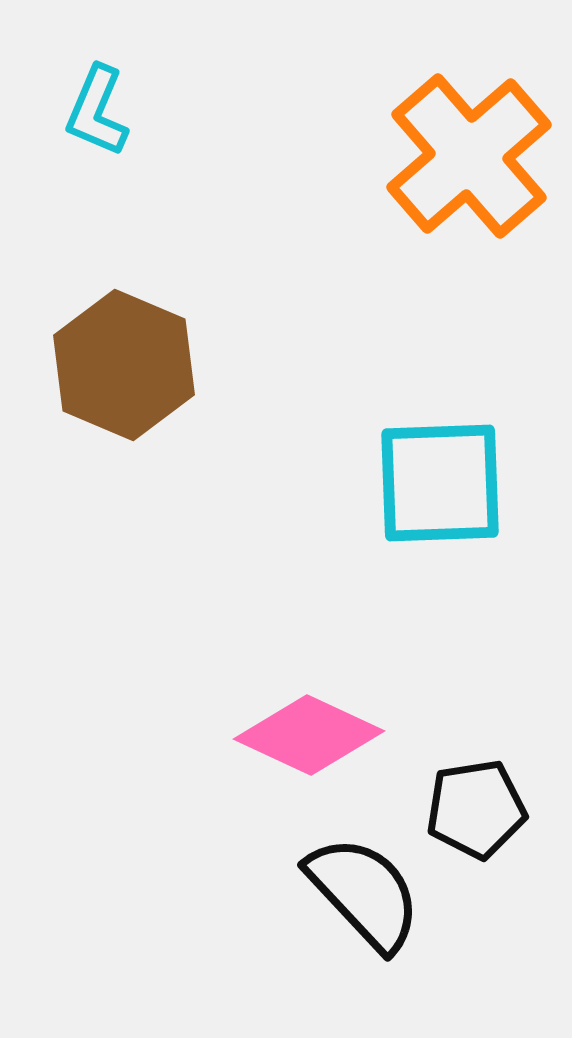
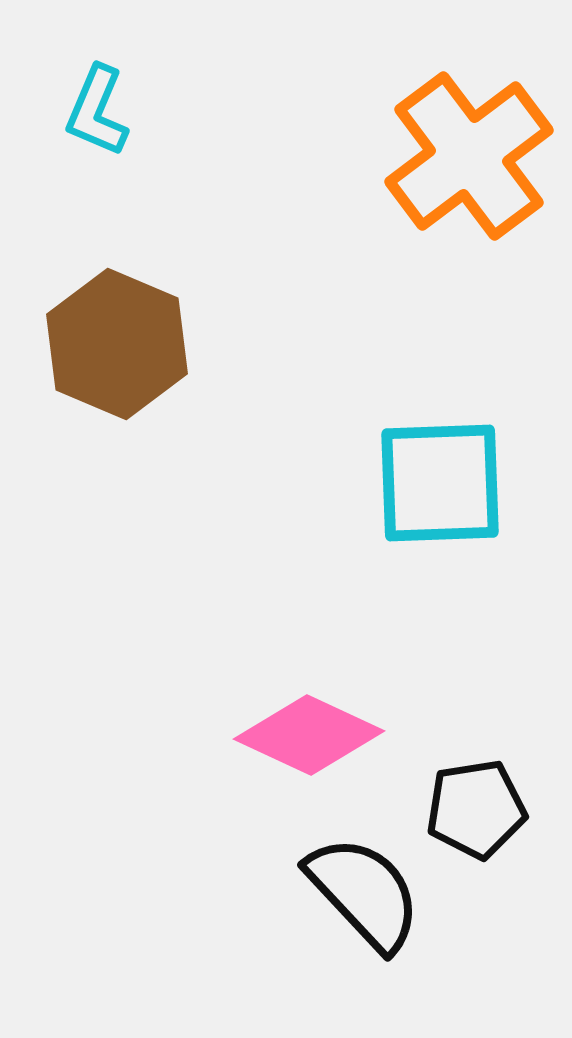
orange cross: rotated 4 degrees clockwise
brown hexagon: moved 7 px left, 21 px up
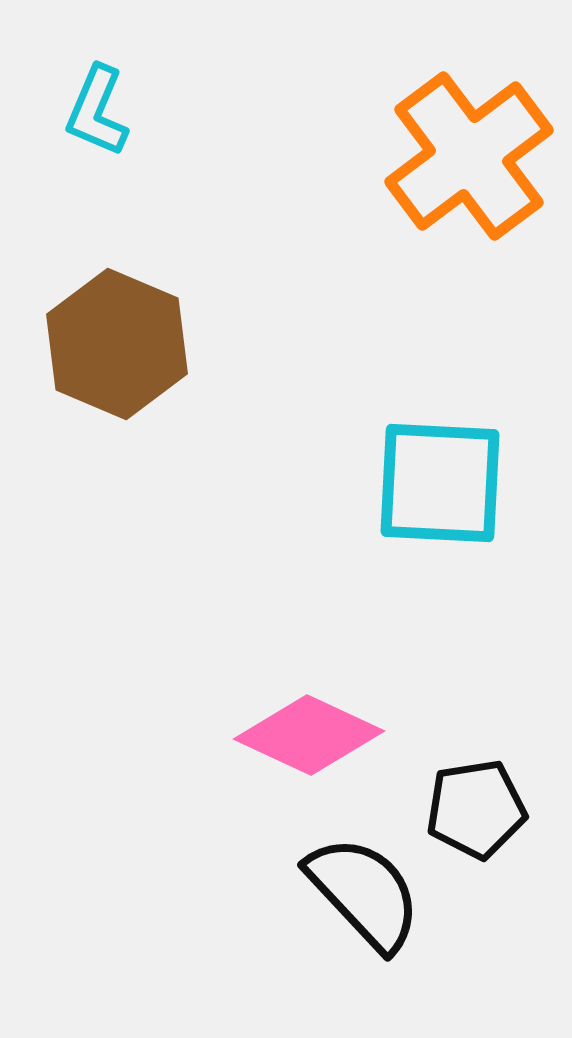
cyan square: rotated 5 degrees clockwise
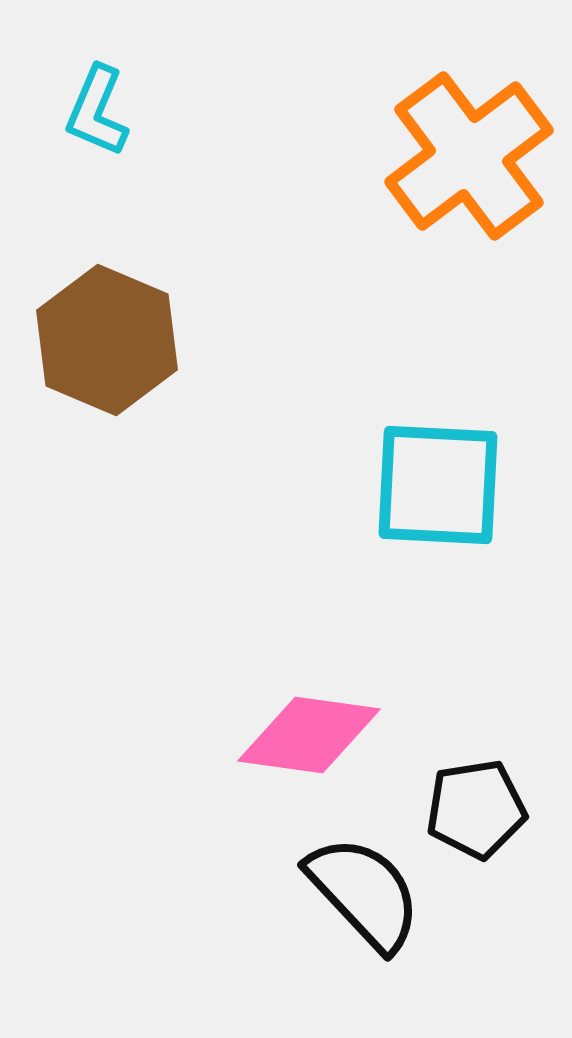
brown hexagon: moved 10 px left, 4 px up
cyan square: moved 2 px left, 2 px down
pink diamond: rotated 17 degrees counterclockwise
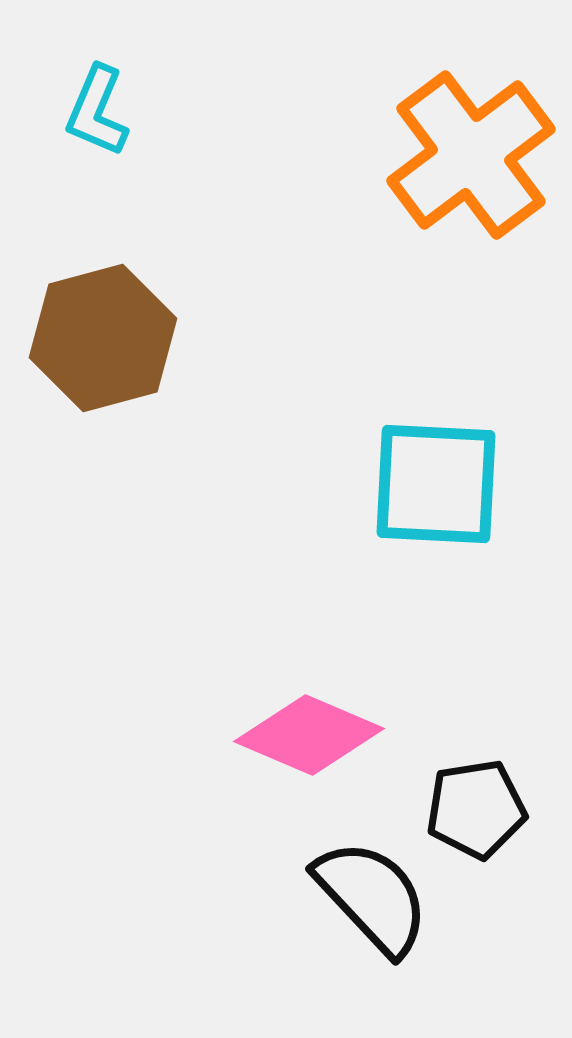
orange cross: moved 2 px right, 1 px up
brown hexagon: moved 4 px left, 2 px up; rotated 22 degrees clockwise
cyan square: moved 2 px left, 1 px up
pink diamond: rotated 15 degrees clockwise
black semicircle: moved 8 px right, 4 px down
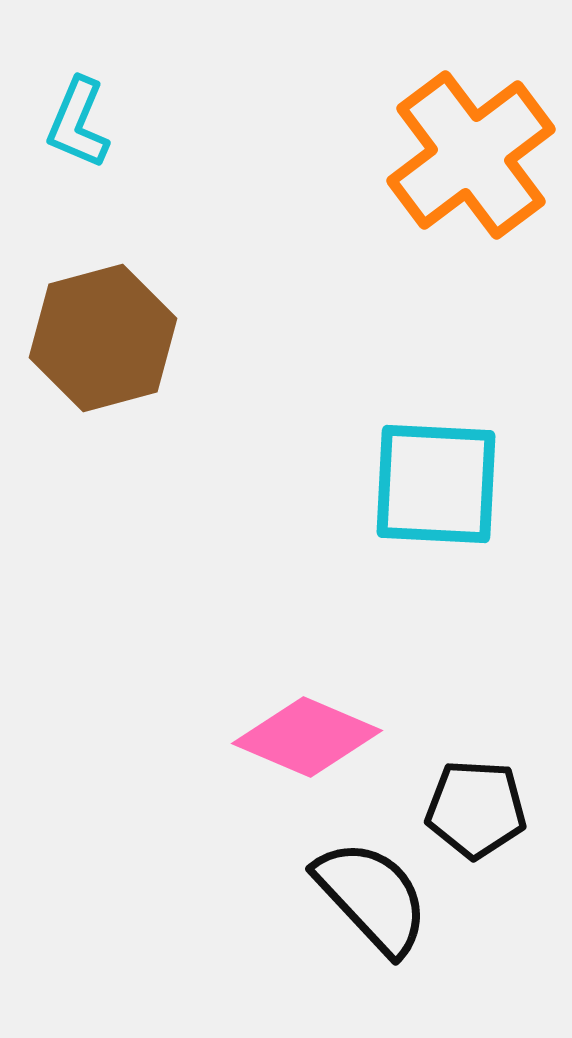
cyan L-shape: moved 19 px left, 12 px down
pink diamond: moved 2 px left, 2 px down
black pentagon: rotated 12 degrees clockwise
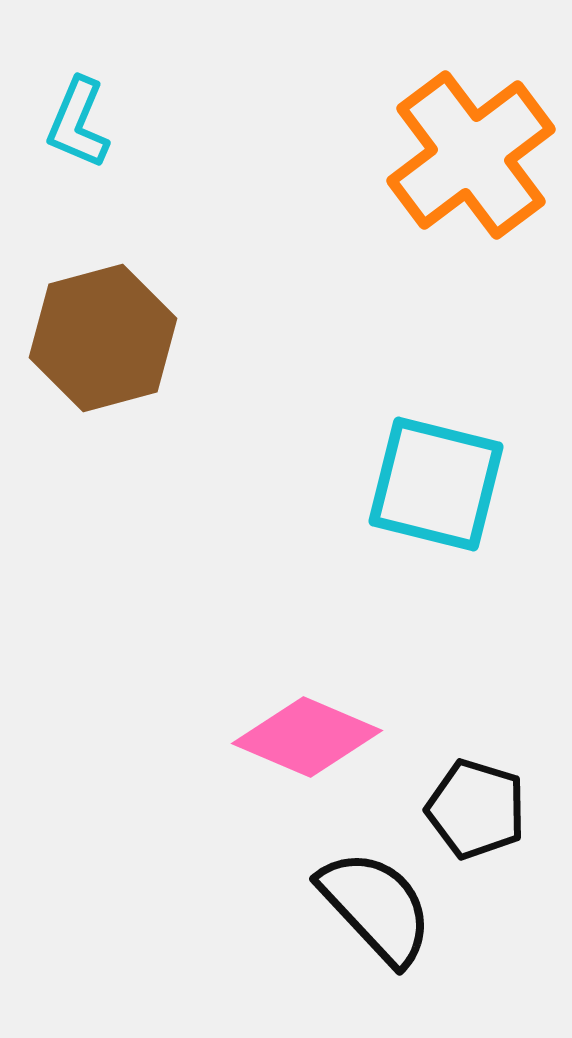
cyan square: rotated 11 degrees clockwise
black pentagon: rotated 14 degrees clockwise
black semicircle: moved 4 px right, 10 px down
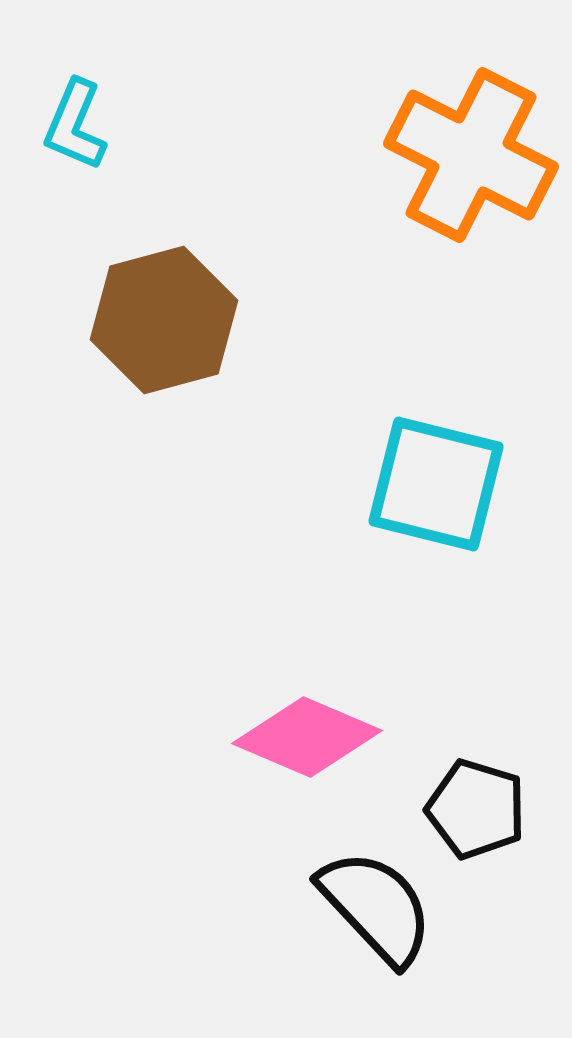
cyan L-shape: moved 3 px left, 2 px down
orange cross: rotated 26 degrees counterclockwise
brown hexagon: moved 61 px right, 18 px up
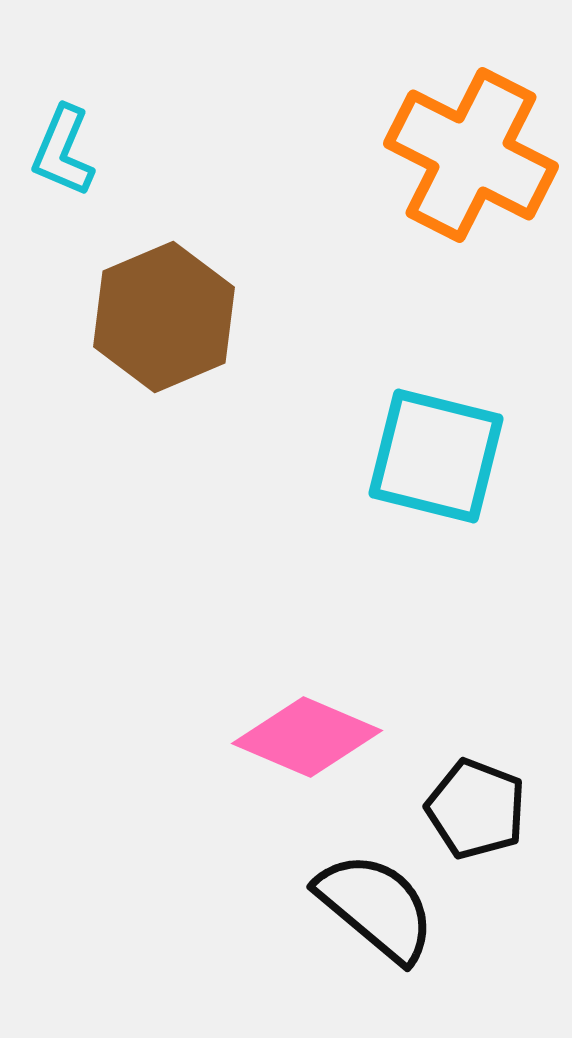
cyan L-shape: moved 12 px left, 26 px down
brown hexagon: moved 3 px up; rotated 8 degrees counterclockwise
cyan square: moved 28 px up
black pentagon: rotated 4 degrees clockwise
black semicircle: rotated 7 degrees counterclockwise
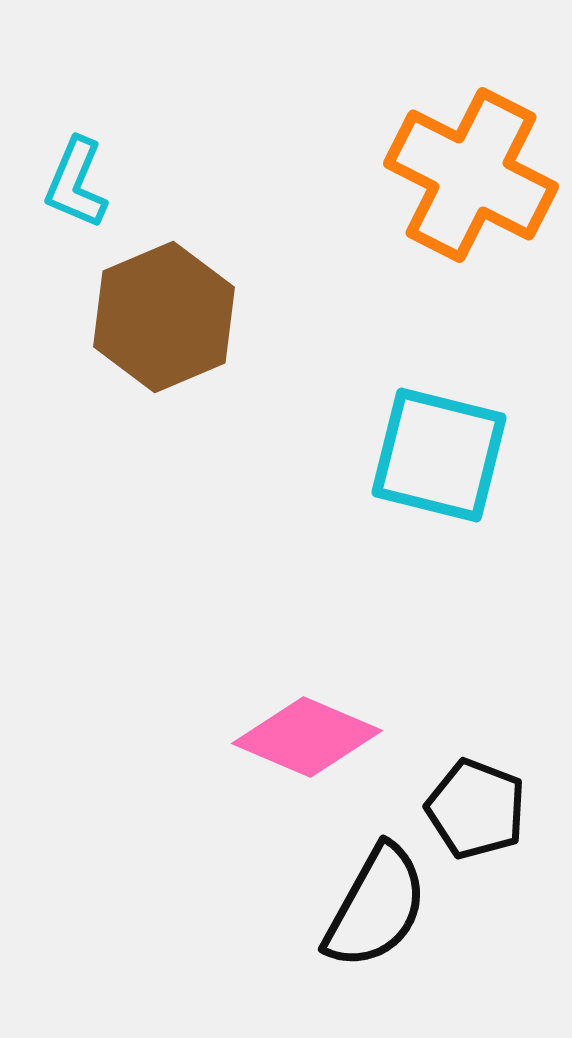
cyan L-shape: moved 13 px right, 32 px down
orange cross: moved 20 px down
cyan square: moved 3 px right, 1 px up
black semicircle: rotated 79 degrees clockwise
